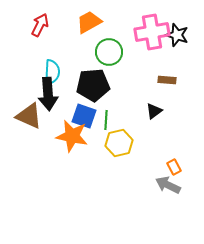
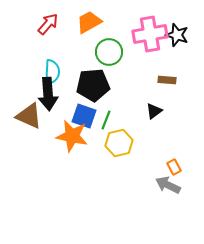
red arrow: moved 8 px right, 1 px up; rotated 15 degrees clockwise
pink cross: moved 2 px left, 2 px down
green line: rotated 18 degrees clockwise
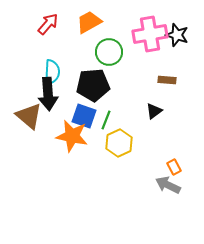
brown triangle: rotated 16 degrees clockwise
yellow hexagon: rotated 12 degrees counterclockwise
